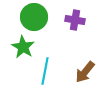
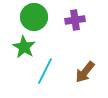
purple cross: rotated 18 degrees counterclockwise
green star: moved 1 px right
cyan line: rotated 16 degrees clockwise
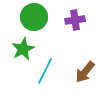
green star: moved 1 px left, 2 px down; rotated 15 degrees clockwise
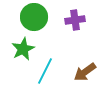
brown arrow: rotated 15 degrees clockwise
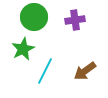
brown arrow: moved 1 px up
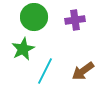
brown arrow: moved 2 px left
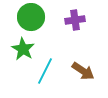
green circle: moved 3 px left
green star: rotated 15 degrees counterclockwise
brown arrow: rotated 110 degrees counterclockwise
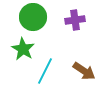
green circle: moved 2 px right
brown arrow: moved 1 px right
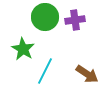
green circle: moved 12 px right
brown arrow: moved 3 px right, 3 px down
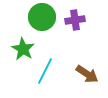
green circle: moved 3 px left
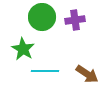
cyan line: rotated 64 degrees clockwise
